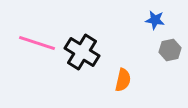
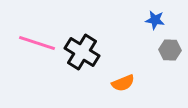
gray hexagon: rotated 15 degrees clockwise
orange semicircle: moved 3 px down; rotated 55 degrees clockwise
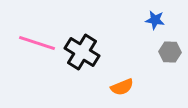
gray hexagon: moved 2 px down
orange semicircle: moved 1 px left, 4 px down
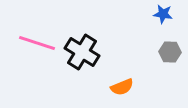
blue star: moved 8 px right, 6 px up
